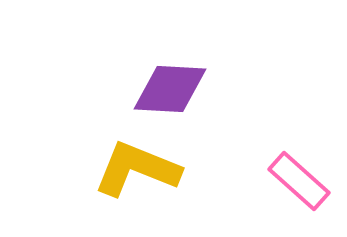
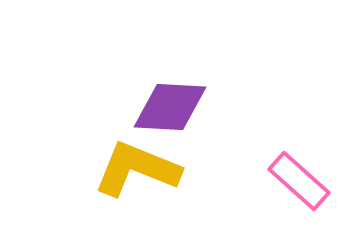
purple diamond: moved 18 px down
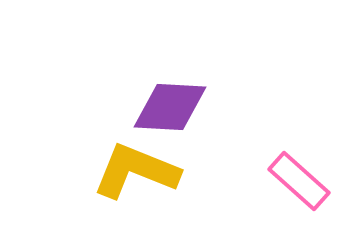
yellow L-shape: moved 1 px left, 2 px down
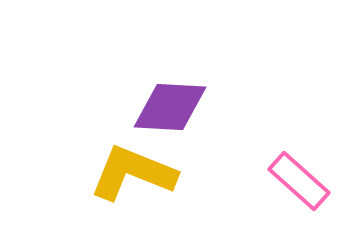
yellow L-shape: moved 3 px left, 2 px down
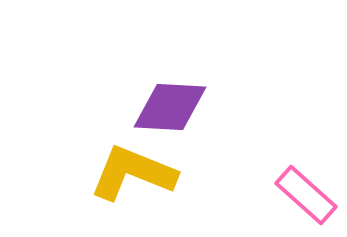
pink rectangle: moved 7 px right, 14 px down
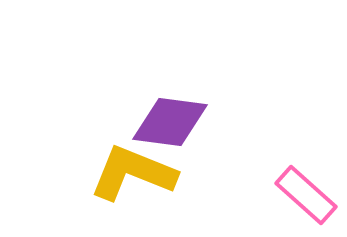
purple diamond: moved 15 px down; rotated 4 degrees clockwise
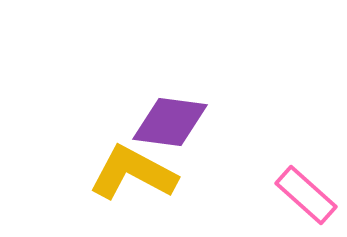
yellow L-shape: rotated 6 degrees clockwise
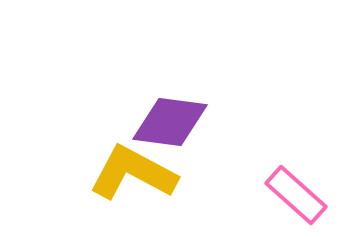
pink rectangle: moved 10 px left
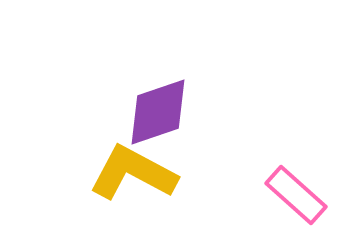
purple diamond: moved 12 px left, 10 px up; rotated 26 degrees counterclockwise
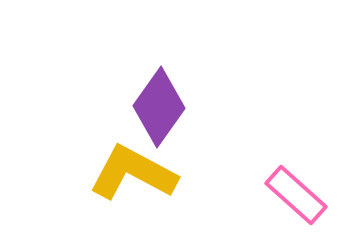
purple diamond: moved 1 px right, 5 px up; rotated 36 degrees counterclockwise
